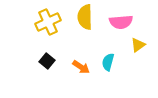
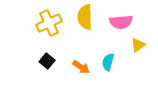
yellow cross: moved 1 px right, 1 px down
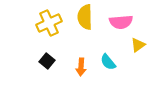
cyan semicircle: rotated 54 degrees counterclockwise
orange arrow: rotated 60 degrees clockwise
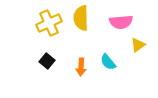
yellow semicircle: moved 4 px left, 1 px down
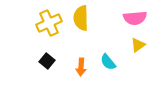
pink semicircle: moved 14 px right, 4 px up
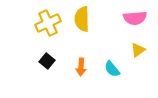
yellow semicircle: moved 1 px right, 1 px down
yellow cross: moved 1 px left
yellow triangle: moved 5 px down
cyan semicircle: moved 4 px right, 7 px down
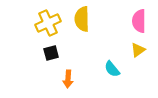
pink semicircle: moved 4 px right, 3 px down; rotated 95 degrees clockwise
black square: moved 4 px right, 8 px up; rotated 35 degrees clockwise
orange arrow: moved 13 px left, 12 px down
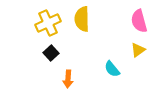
pink semicircle: rotated 15 degrees counterclockwise
black square: rotated 28 degrees counterclockwise
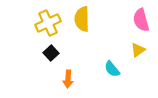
pink semicircle: moved 2 px right, 1 px up
